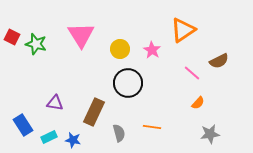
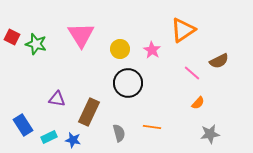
purple triangle: moved 2 px right, 4 px up
brown rectangle: moved 5 px left
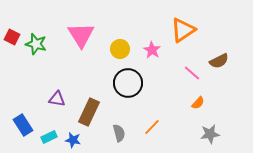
orange line: rotated 54 degrees counterclockwise
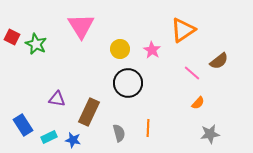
pink triangle: moved 9 px up
green star: rotated 10 degrees clockwise
brown semicircle: rotated 12 degrees counterclockwise
orange line: moved 4 px left, 1 px down; rotated 42 degrees counterclockwise
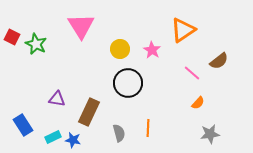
cyan rectangle: moved 4 px right
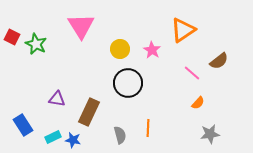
gray semicircle: moved 1 px right, 2 px down
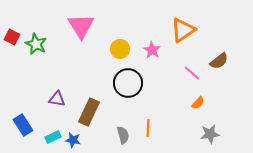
gray semicircle: moved 3 px right
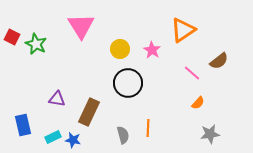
blue rectangle: rotated 20 degrees clockwise
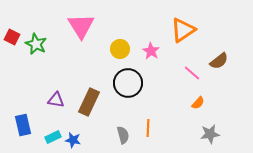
pink star: moved 1 px left, 1 px down
purple triangle: moved 1 px left, 1 px down
brown rectangle: moved 10 px up
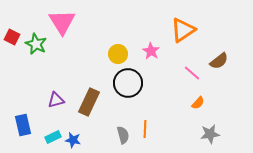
pink triangle: moved 19 px left, 4 px up
yellow circle: moved 2 px left, 5 px down
purple triangle: rotated 24 degrees counterclockwise
orange line: moved 3 px left, 1 px down
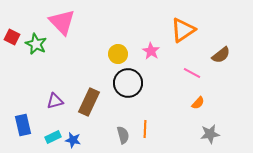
pink triangle: rotated 12 degrees counterclockwise
brown semicircle: moved 2 px right, 6 px up
pink line: rotated 12 degrees counterclockwise
purple triangle: moved 1 px left, 1 px down
